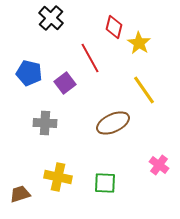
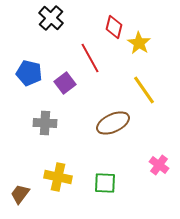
brown trapezoid: rotated 35 degrees counterclockwise
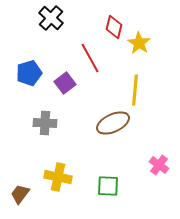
blue pentagon: rotated 30 degrees counterclockwise
yellow line: moved 9 px left; rotated 40 degrees clockwise
green square: moved 3 px right, 3 px down
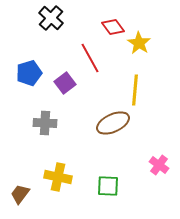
red diamond: moved 1 px left; rotated 50 degrees counterclockwise
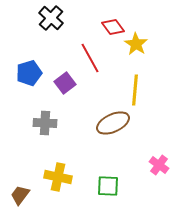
yellow star: moved 3 px left, 1 px down
brown trapezoid: moved 1 px down
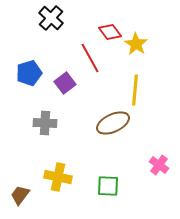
red diamond: moved 3 px left, 5 px down
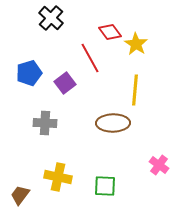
brown ellipse: rotated 24 degrees clockwise
green square: moved 3 px left
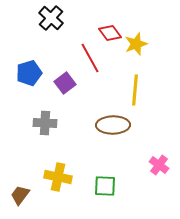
red diamond: moved 1 px down
yellow star: rotated 20 degrees clockwise
brown ellipse: moved 2 px down
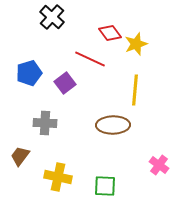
black cross: moved 1 px right, 1 px up
red line: moved 1 px down; rotated 36 degrees counterclockwise
brown trapezoid: moved 39 px up
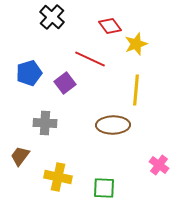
red diamond: moved 7 px up
yellow line: moved 1 px right
green square: moved 1 px left, 2 px down
